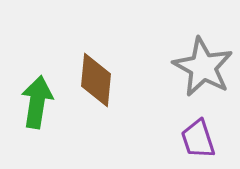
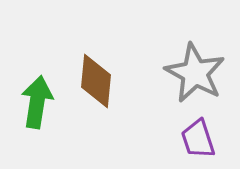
gray star: moved 8 px left, 6 px down
brown diamond: moved 1 px down
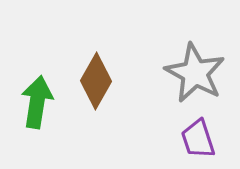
brown diamond: rotated 24 degrees clockwise
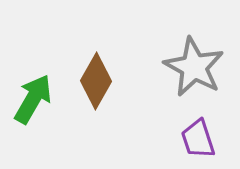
gray star: moved 1 px left, 6 px up
green arrow: moved 4 px left, 3 px up; rotated 21 degrees clockwise
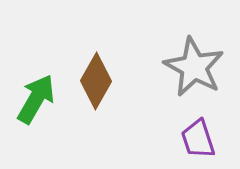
green arrow: moved 3 px right
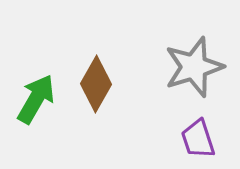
gray star: rotated 26 degrees clockwise
brown diamond: moved 3 px down
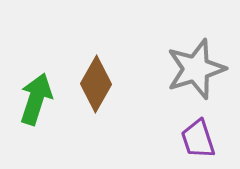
gray star: moved 2 px right, 2 px down
green arrow: rotated 12 degrees counterclockwise
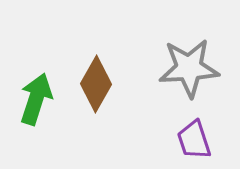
gray star: moved 7 px left, 1 px up; rotated 14 degrees clockwise
purple trapezoid: moved 4 px left, 1 px down
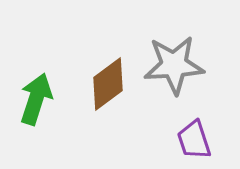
gray star: moved 15 px left, 3 px up
brown diamond: moved 12 px right; rotated 24 degrees clockwise
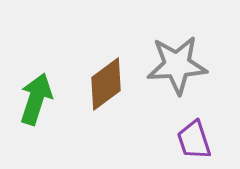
gray star: moved 3 px right
brown diamond: moved 2 px left
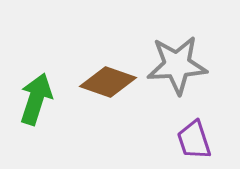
brown diamond: moved 2 px right, 2 px up; rotated 56 degrees clockwise
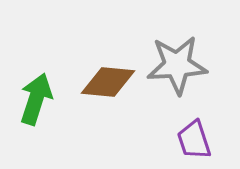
brown diamond: rotated 14 degrees counterclockwise
